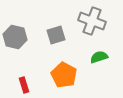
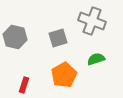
gray square: moved 2 px right, 3 px down
green semicircle: moved 3 px left, 2 px down
orange pentagon: rotated 15 degrees clockwise
red rectangle: rotated 35 degrees clockwise
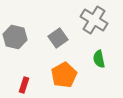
gray cross: moved 2 px right, 1 px up; rotated 12 degrees clockwise
gray square: rotated 18 degrees counterclockwise
green semicircle: moved 3 px right; rotated 84 degrees counterclockwise
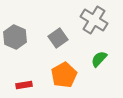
gray hexagon: rotated 10 degrees clockwise
green semicircle: rotated 54 degrees clockwise
red rectangle: rotated 63 degrees clockwise
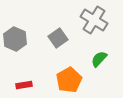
gray hexagon: moved 2 px down
orange pentagon: moved 5 px right, 5 px down
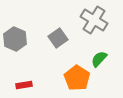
orange pentagon: moved 8 px right, 2 px up; rotated 10 degrees counterclockwise
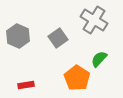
gray hexagon: moved 3 px right, 3 px up
red rectangle: moved 2 px right
